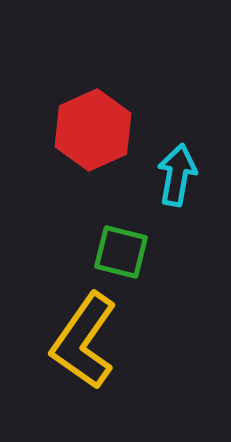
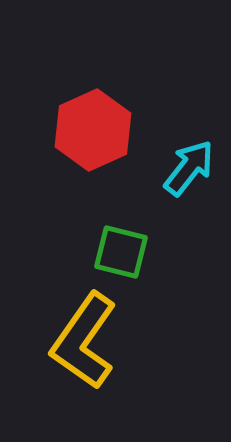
cyan arrow: moved 12 px right, 7 px up; rotated 28 degrees clockwise
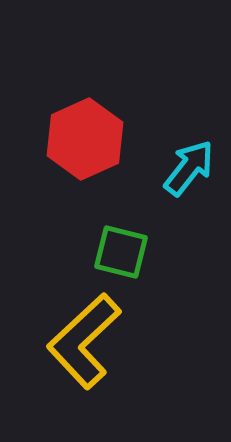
red hexagon: moved 8 px left, 9 px down
yellow L-shape: rotated 12 degrees clockwise
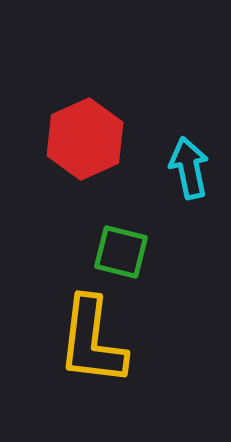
cyan arrow: rotated 50 degrees counterclockwise
yellow L-shape: moved 8 px right; rotated 40 degrees counterclockwise
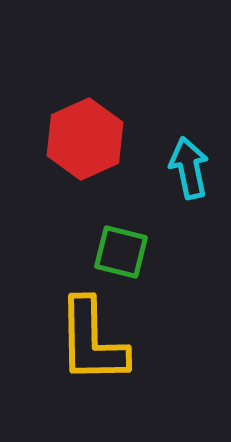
yellow L-shape: rotated 8 degrees counterclockwise
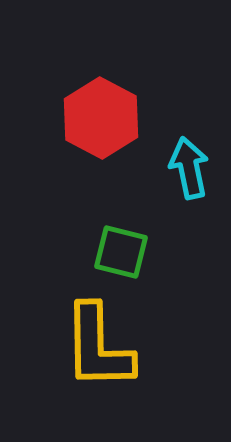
red hexagon: moved 16 px right, 21 px up; rotated 8 degrees counterclockwise
yellow L-shape: moved 6 px right, 6 px down
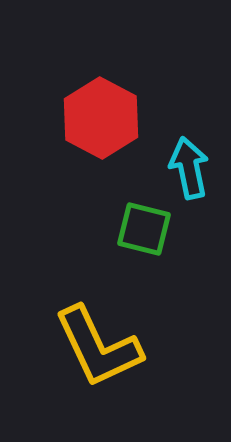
green square: moved 23 px right, 23 px up
yellow L-shape: rotated 24 degrees counterclockwise
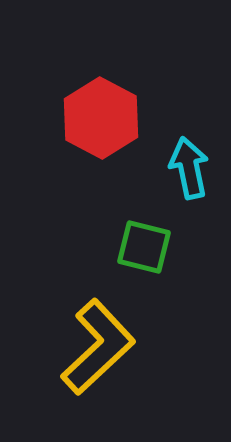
green square: moved 18 px down
yellow L-shape: rotated 108 degrees counterclockwise
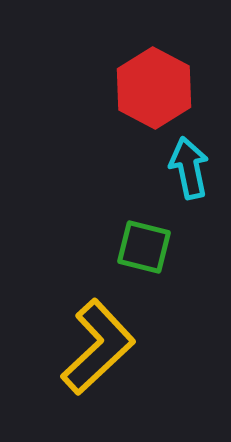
red hexagon: moved 53 px right, 30 px up
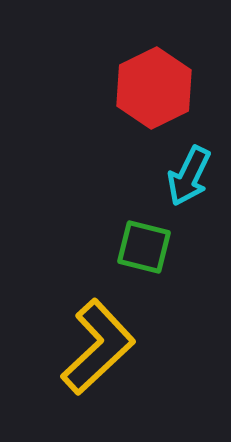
red hexagon: rotated 6 degrees clockwise
cyan arrow: moved 8 px down; rotated 142 degrees counterclockwise
